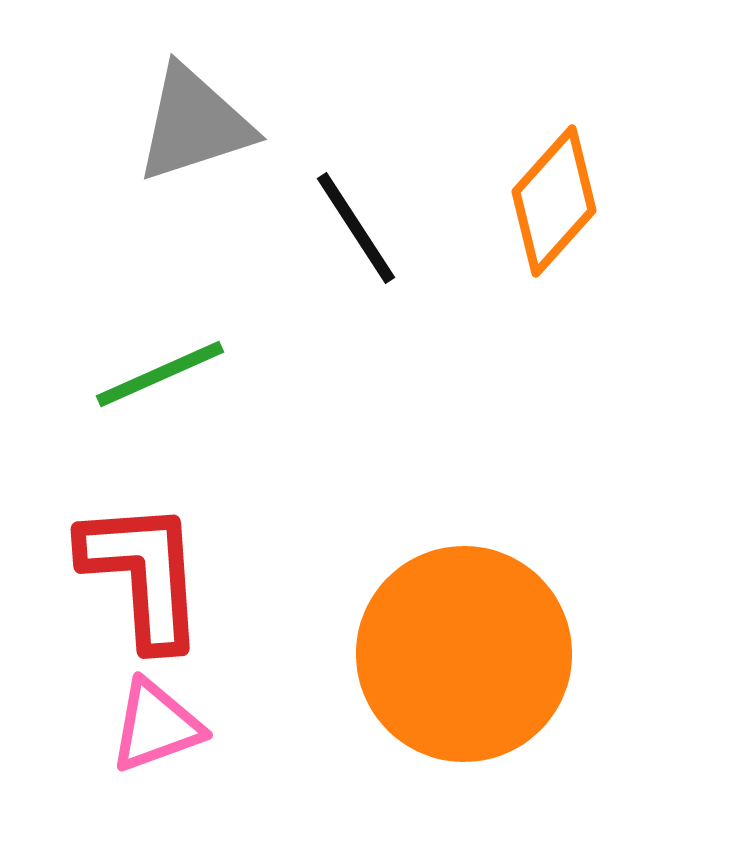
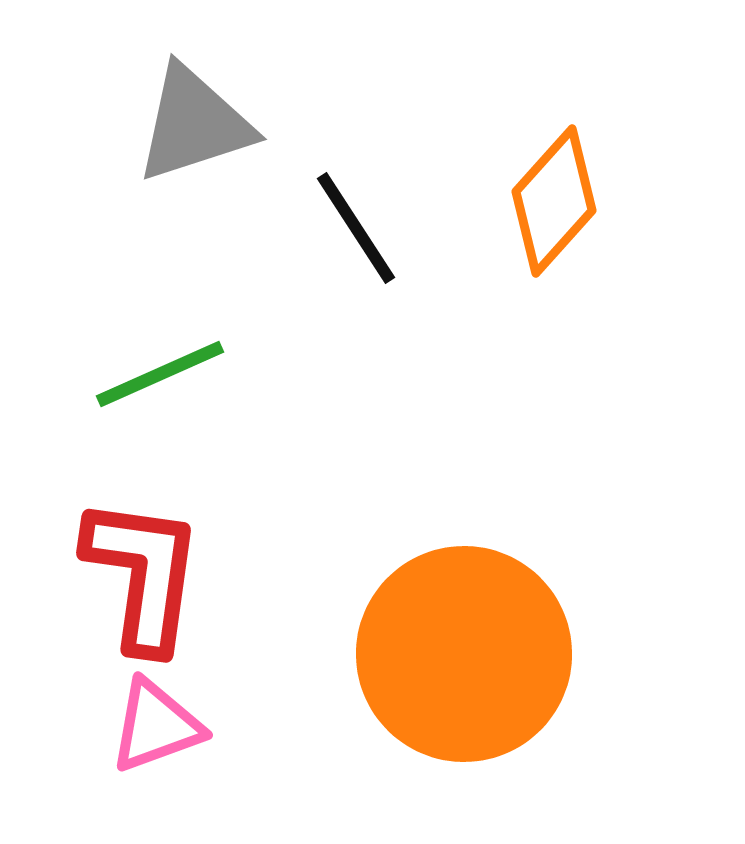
red L-shape: rotated 12 degrees clockwise
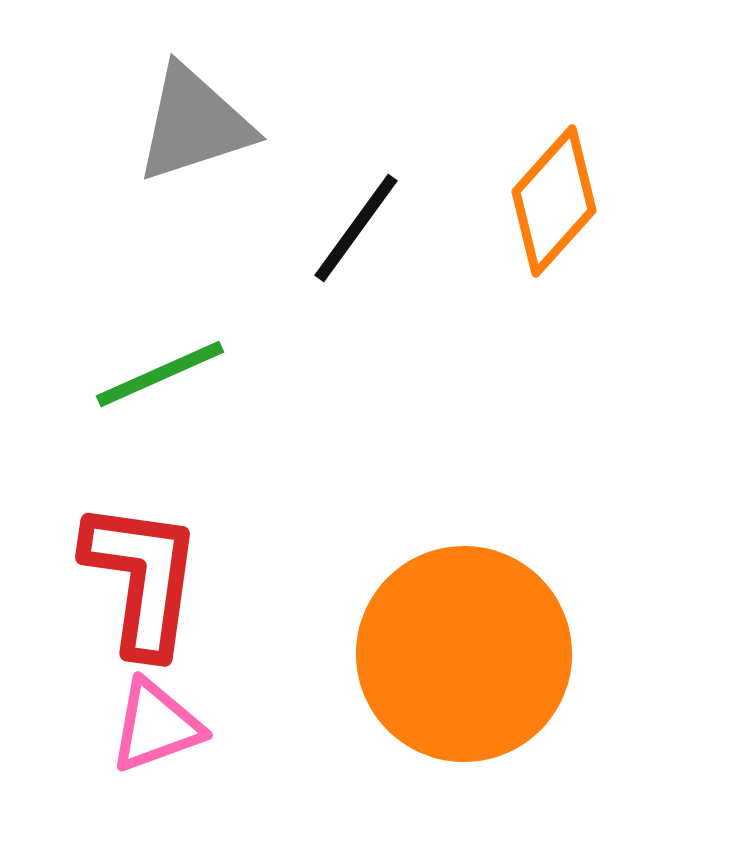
black line: rotated 69 degrees clockwise
red L-shape: moved 1 px left, 4 px down
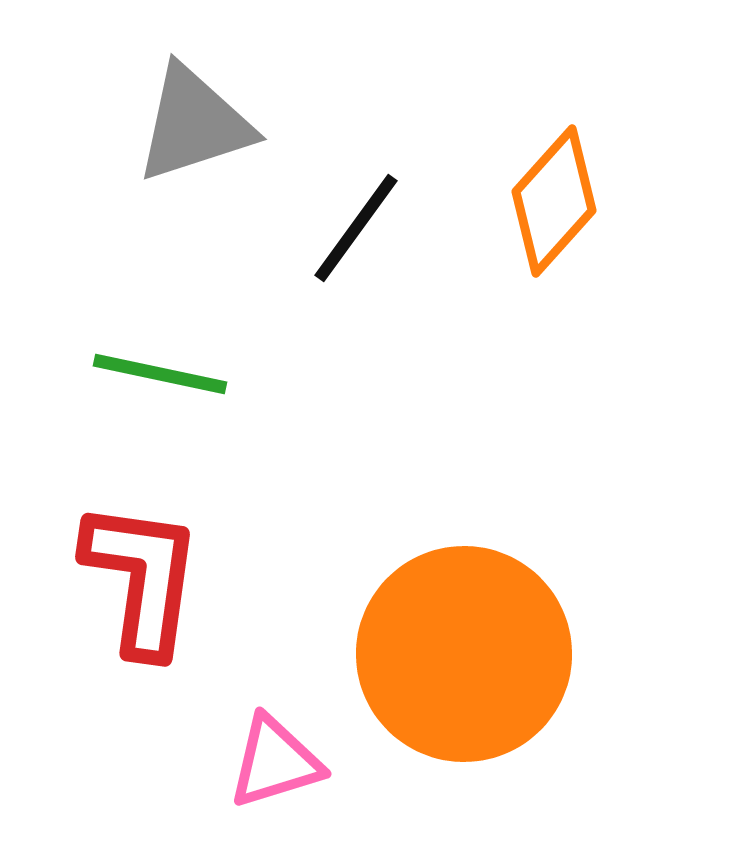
green line: rotated 36 degrees clockwise
pink triangle: moved 119 px right, 36 px down; rotated 3 degrees clockwise
